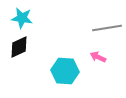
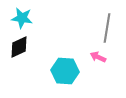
gray line: rotated 72 degrees counterclockwise
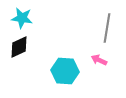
pink arrow: moved 1 px right, 3 px down
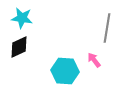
pink arrow: moved 5 px left; rotated 28 degrees clockwise
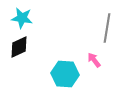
cyan hexagon: moved 3 px down
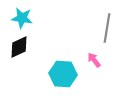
cyan hexagon: moved 2 px left
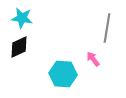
pink arrow: moved 1 px left, 1 px up
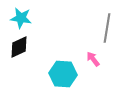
cyan star: moved 1 px left
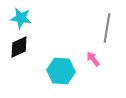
cyan hexagon: moved 2 px left, 3 px up
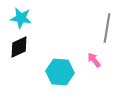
pink arrow: moved 1 px right, 1 px down
cyan hexagon: moved 1 px left, 1 px down
